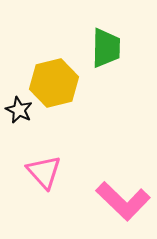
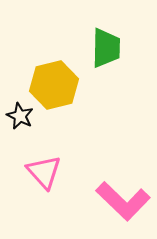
yellow hexagon: moved 2 px down
black star: moved 1 px right, 6 px down
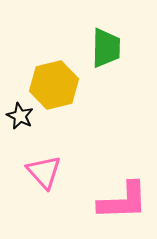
pink L-shape: rotated 46 degrees counterclockwise
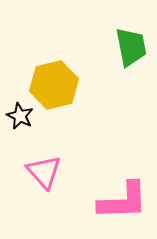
green trapezoid: moved 25 px right, 1 px up; rotated 12 degrees counterclockwise
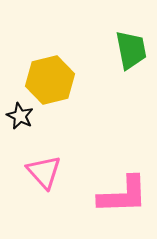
green trapezoid: moved 3 px down
yellow hexagon: moved 4 px left, 5 px up
pink L-shape: moved 6 px up
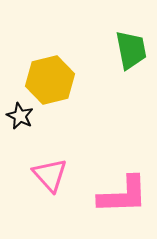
pink triangle: moved 6 px right, 3 px down
